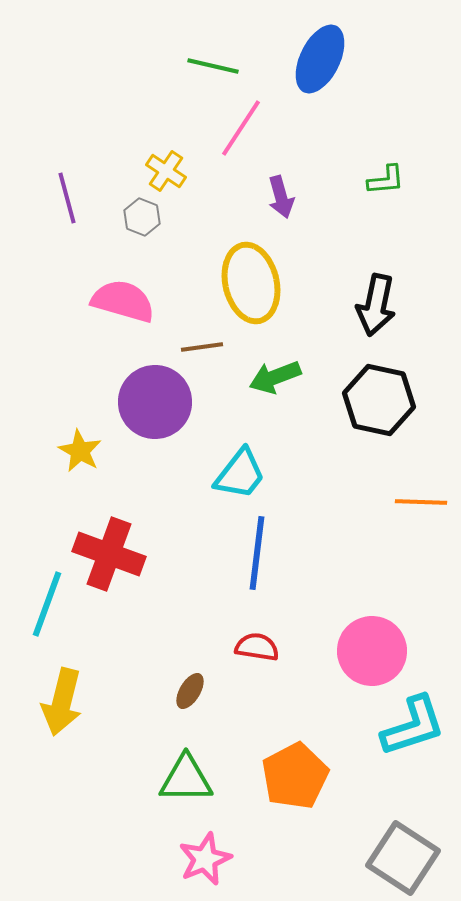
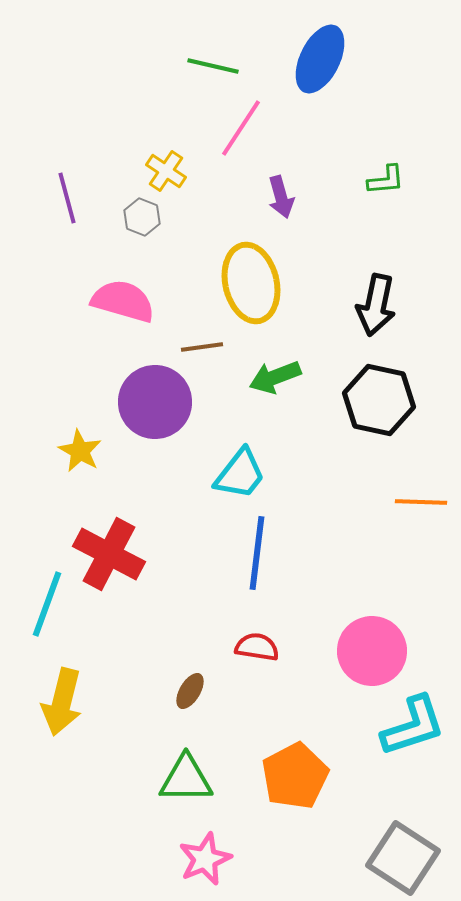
red cross: rotated 8 degrees clockwise
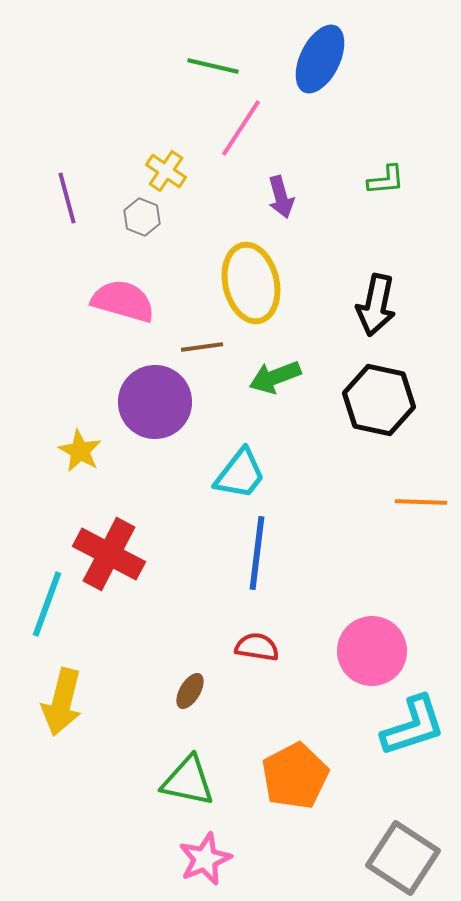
green triangle: moved 2 px right, 2 px down; rotated 12 degrees clockwise
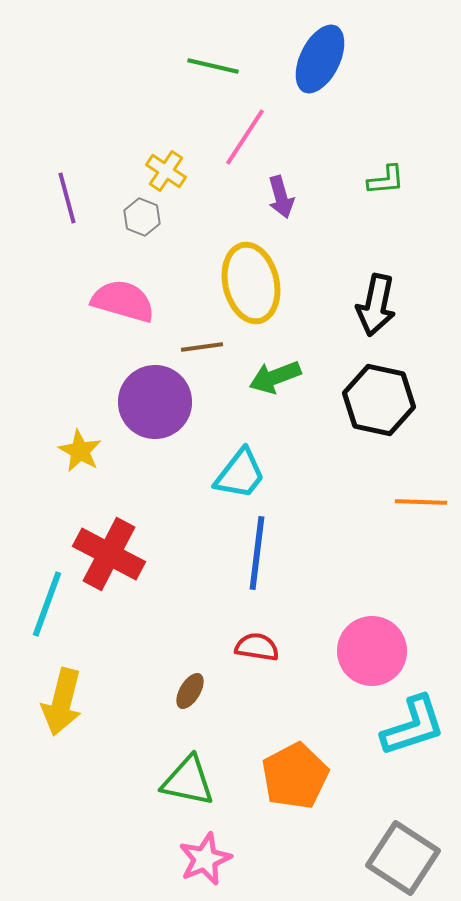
pink line: moved 4 px right, 9 px down
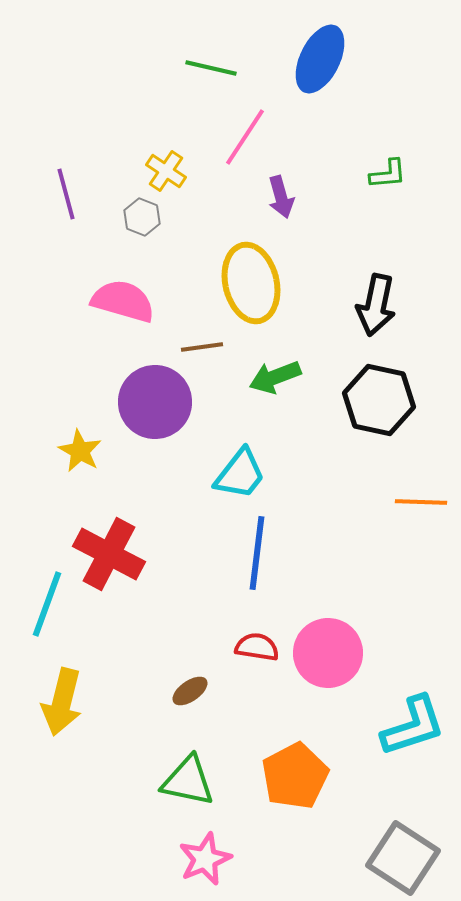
green line: moved 2 px left, 2 px down
green L-shape: moved 2 px right, 6 px up
purple line: moved 1 px left, 4 px up
pink circle: moved 44 px left, 2 px down
brown ellipse: rotated 24 degrees clockwise
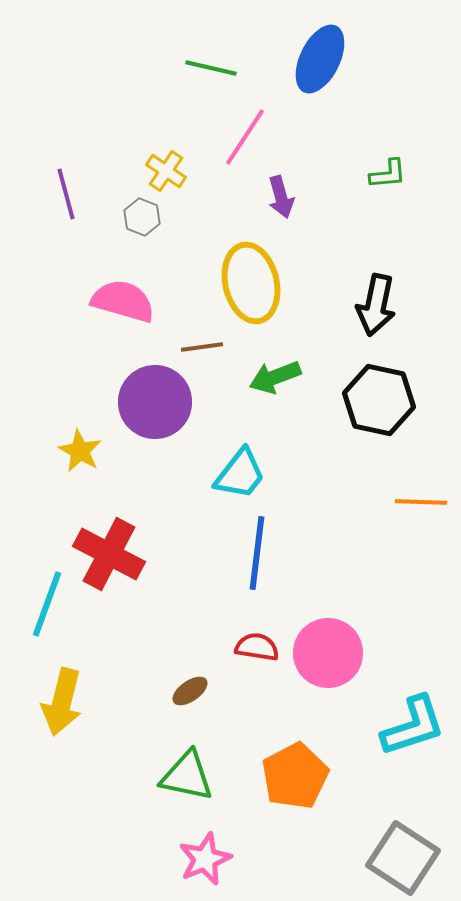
green triangle: moved 1 px left, 5 px up
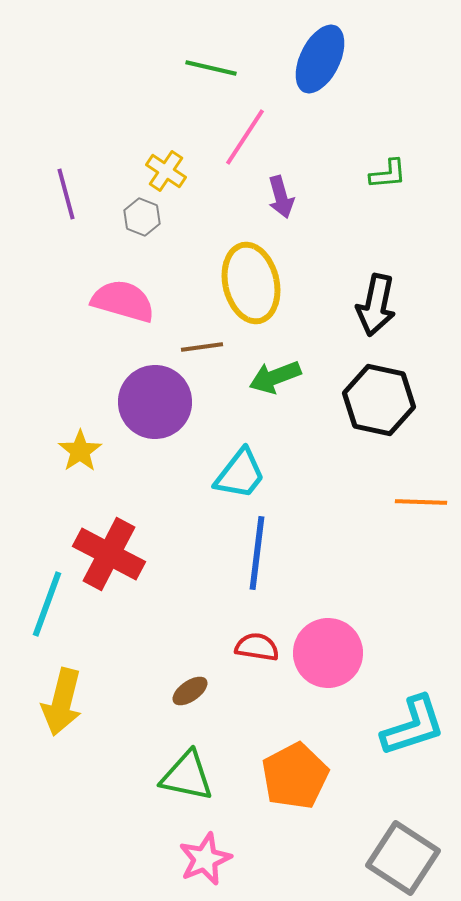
yellow star: rotated 9 degrees clockwise
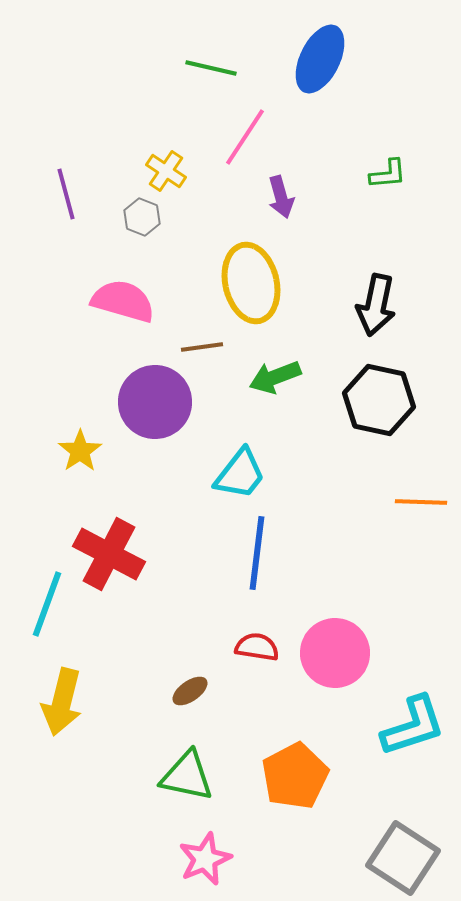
pink circle: moved 7 px right
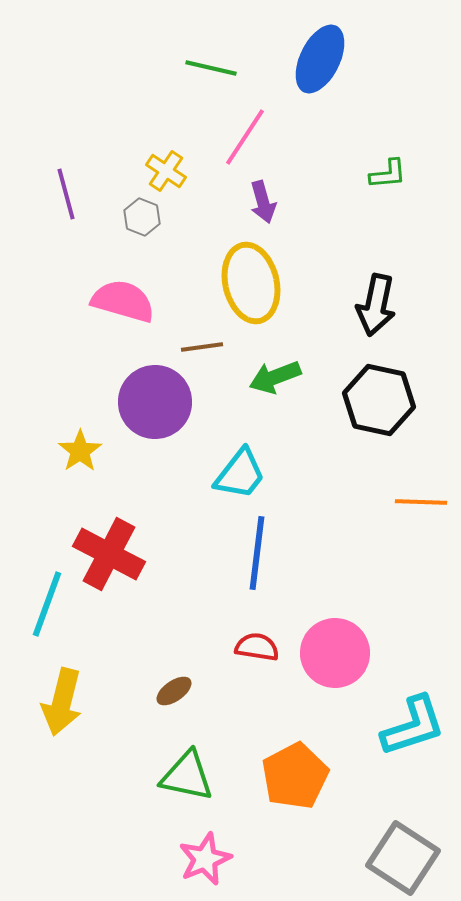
purple arrow: moved 18 px left, 5 px down
brown ellipse: moved 16 px left
